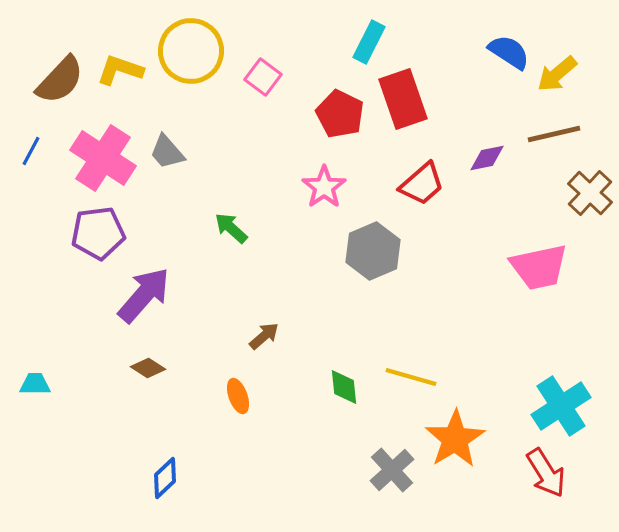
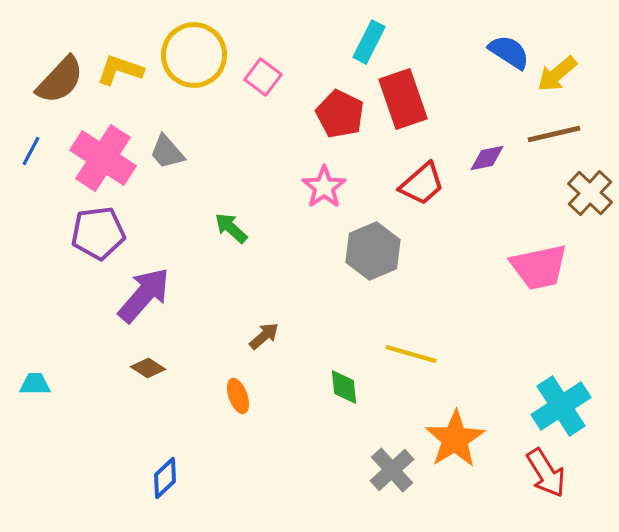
yellow circle: moved 3 px right, 4 px down
yellow line: moved 23 px up
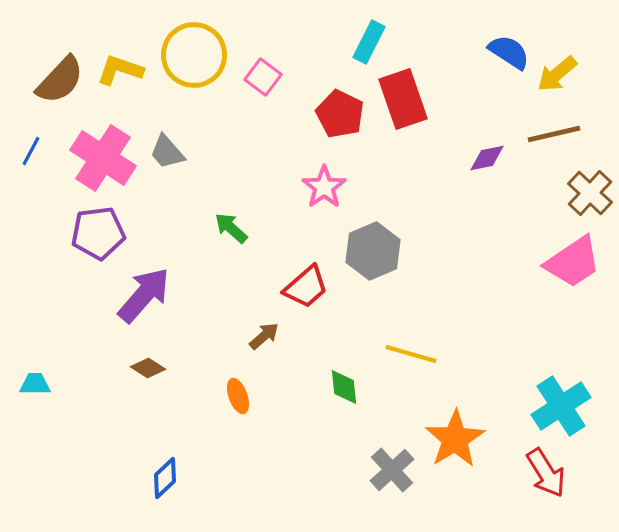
red trapezoid: moved 116 px left, 103 px down
pink trapezoid: moved 34 px right, 5 px up; rotated 22 degrees counterclockwise
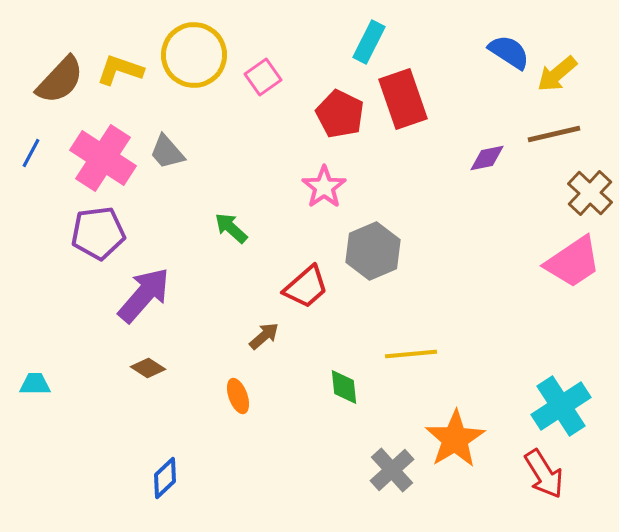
pink square: rotated 18 degrees clockwise
blue line: moved 2 px down
yellow line: rotated 21 degrees counterclockwise
red arrow: moved 2 px left, 1 px down
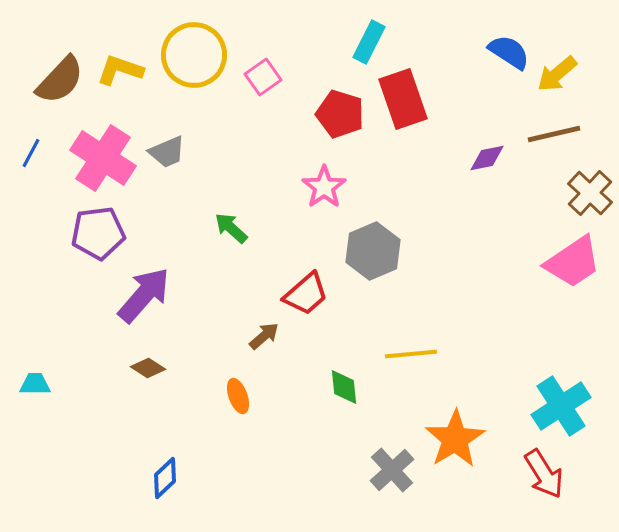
red pentagon: rotated 9 degrees counterclockwise
gray trapezoid: rotated 72 degrees counterclockwise
red trapezoid: moved 7 px down
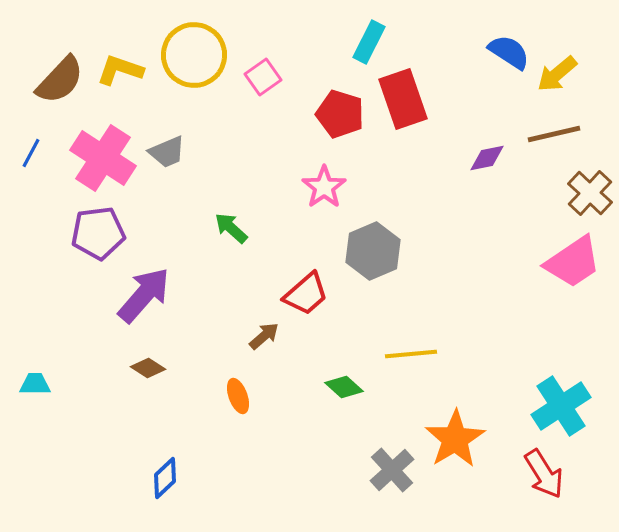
green diamond: rotated 42 degrees counterclockwise
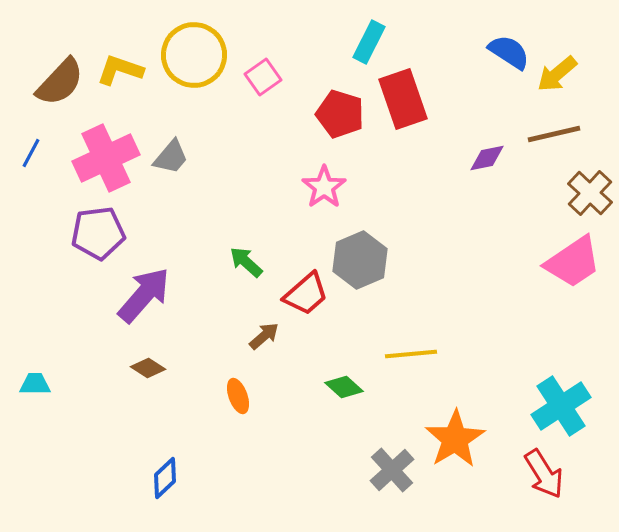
brown semicircle: moved 2 px down
gray trapezoid: moved 4 px right, 5 px down; rotated 27 degrees counterclockwise
pink cross: moved 3 px right; rotated 32 degrees clockwise
green arrow: moved 15 px right, 34 px down
gray hexagon: moved 13 px left, 9 px down
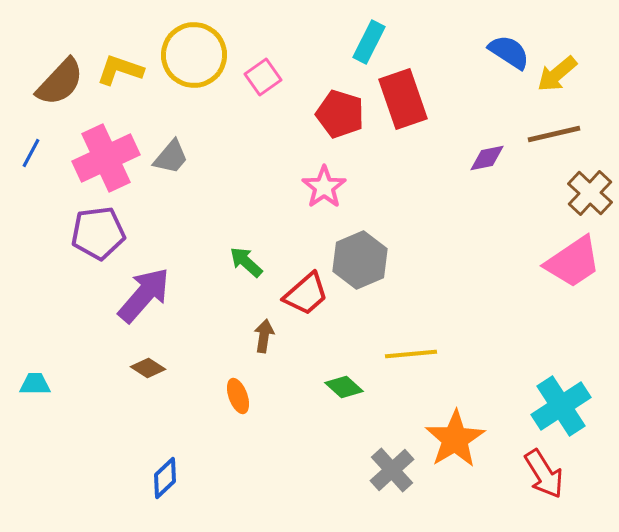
brown arrow: rotated 40 degrees counterclockwise
